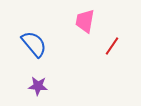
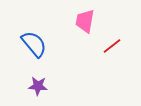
red line: rotated 18 degrees clockwise
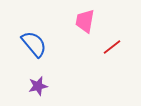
red line: moved 1 px down
purple star: rotated 18 degrees counterclockwise
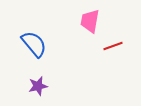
pink trapezoid: moved 5 px right
red line: moved 1 px right, 1 px up; rotated 18 degrees clockwise
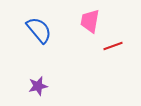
blue semicircle: moved 5 px right, 14 px up
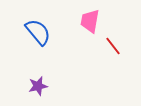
blue semicircle: moved 1 px left, 2 px down
red line: rotated 72 degrees clockwise
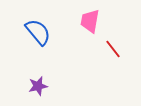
red line: moved 3 px down
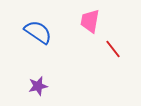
blue semicircle: rotated 16 degrees counterclockwise
